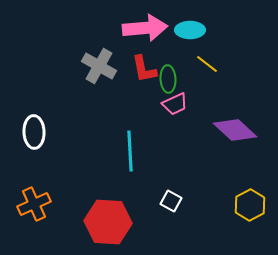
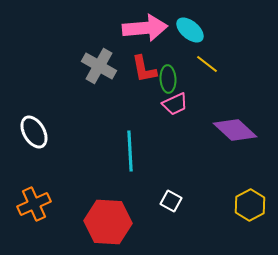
cyan ellipse: rotated 40 degrees clockwise
white ellipse: rotated 28 degrees counterclockwise
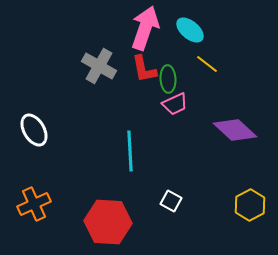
pink arrow: rotated 66 degrees counterclockwise
white ellipse: moved 2 px up
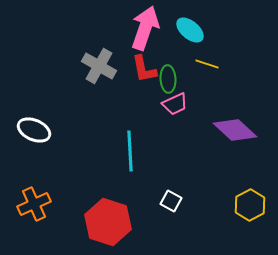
yellow line: rotated 20 degrees counterclockwise
white ellipse: rotated 36 degrees counterclockwise
red hexagon: rotated 15 degrees clockwise
